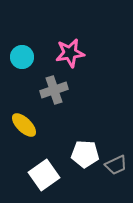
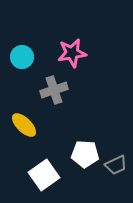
pink star: moved 2 px right
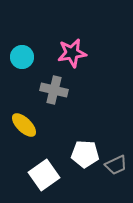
gray cross: rotated 32 degrees clockwise
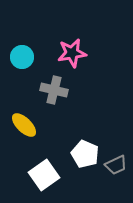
white pentagon: rotated 20 degrees clockwise
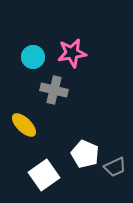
cyan circle: moved 11 px right
gray trapezoid: moved 1 px left, 2 px down
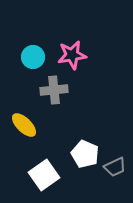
pink star: moved 2 px down
gray cross: rotated 20 degrees counterclockwise
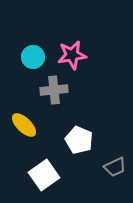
white pentagon: moved 6 px left, 14 px up
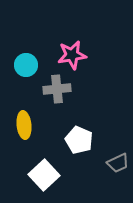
cyan circle: moved 7 px left, 8 px down
gray cross: moved 3 px right, 1 px up
yellow ellipse: rotated 40 degrees clockwise
gray trapezoid: moved 3 px right, 4 px up
white square: rotated 8 degrees counterclockwise
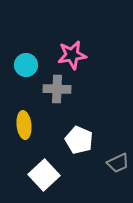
gray cross: rotated 8 degrees clockwise
